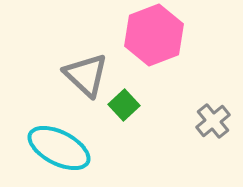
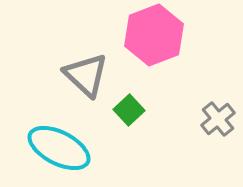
green square: moved 5 px right, 5 px down
gray cross: moved 5 px right, 2 px up
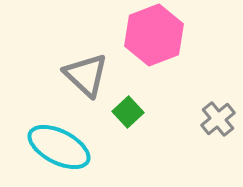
green square: moved 1 px left, 2 px down
cyan ellipse: moved 1 px up
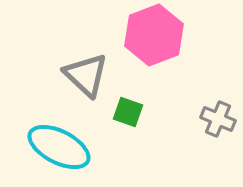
green square: rotated 28 degrees counterclockwise
gray cross: rotated 28 degrees counterclockwise
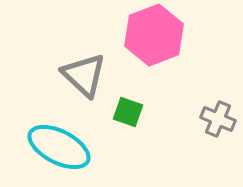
gray triangle: moved 2 px left
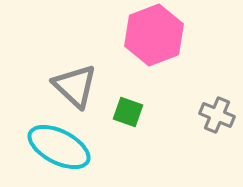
gray triangle: moved 9 px left, 11 px down
gray cross: moved 1 px left, 4 px up
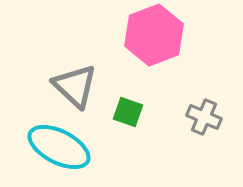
gray cross: moved 13 px left, 2 px down
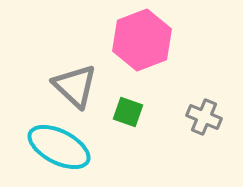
pink hexagon: moved 12 px left, 5 px down
